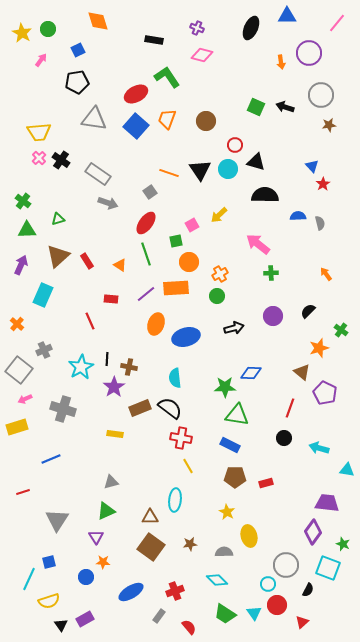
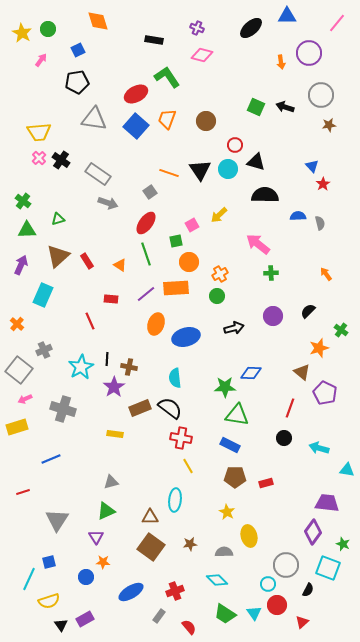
black ellipse at (251, 28): rotated 25 degrees clockwise
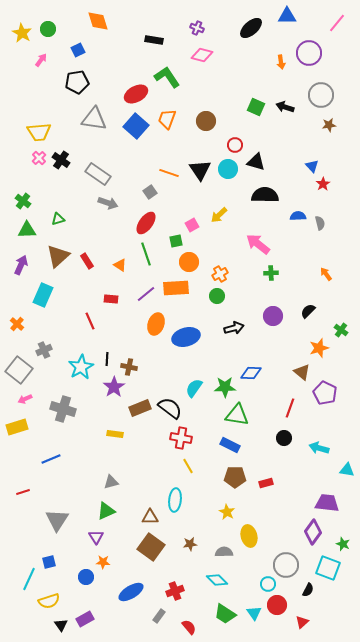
cyan semicircle at (175, 378): moved 19 px right, 10 px down; rotated 42 degrees clockwise
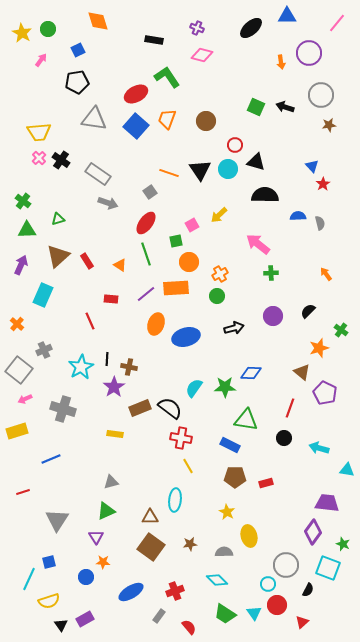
green triangle at (237, 415): moved 9 px right, 5 px down
yellow rectangle at (17, 427): moved 4 px down
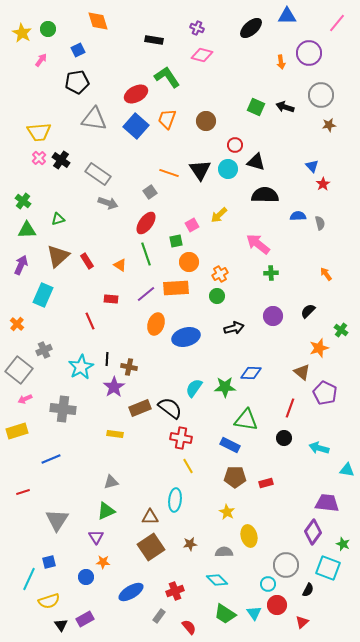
gray cross at (63, 409): rotated 10 degrees counterclockwise
brown square at (151, 547): rotated 20 degrees clockwise
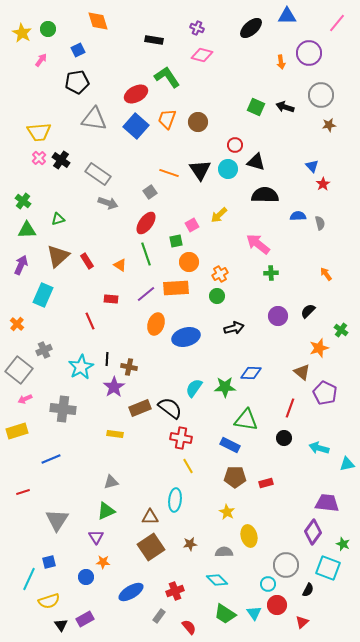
brown circle at (206, 121): moved 8 px left, 1 px down
purple circle at (273, 316): moved 5 px right
cyan triangle at (347, 470): moved 6 px up; rotated 21 degrees counterclockwise
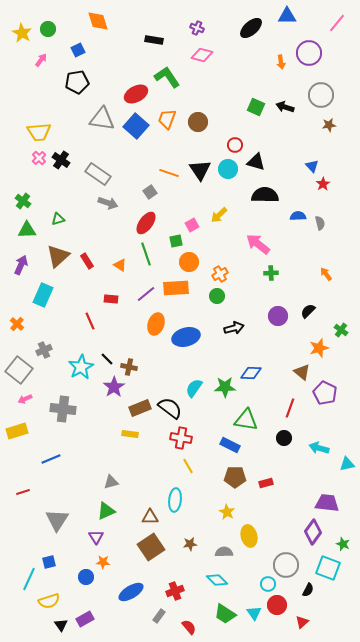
gray triangle at (94, 119): moved 8 px right
black line at (107, 359): rotated 48 degrees counterclockwise
yellow rectangle at (115, 434): moved 15 px right
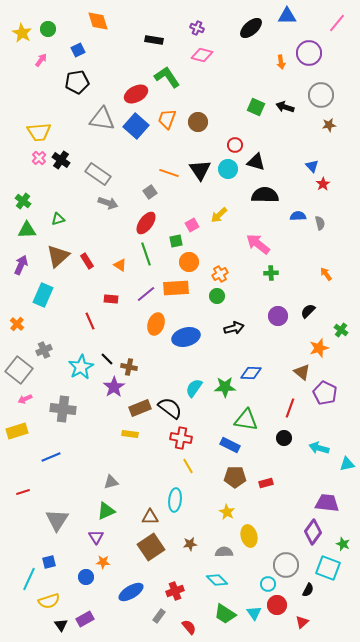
blue line at (51, 459): moved 2 px up
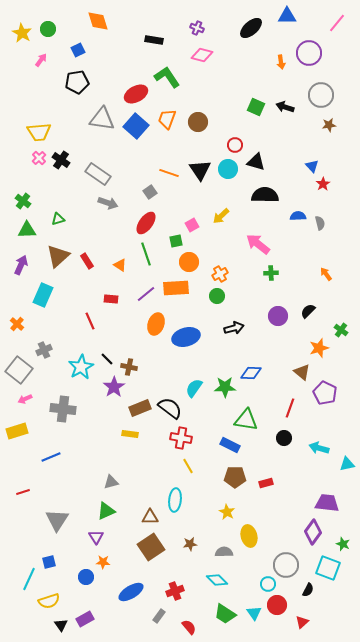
yellow arrow at (219, 215): moved 2 px right, 1 px down
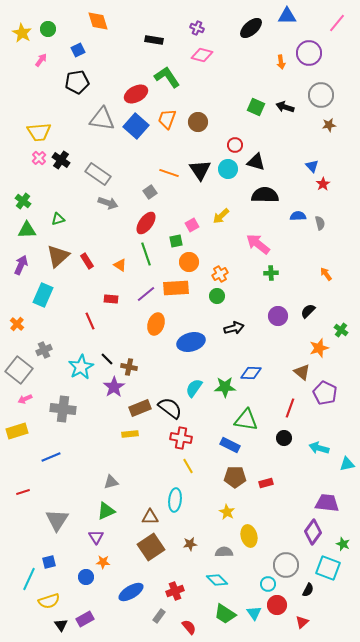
blue ellipse at (186, 337): moved 5 px right, 5 px down
yellow rectangle at (130, 434): rotated 14 degrees counterclockwise
